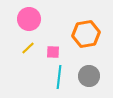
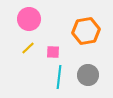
orange hexagon: moved 3 px up
gray circle: moved 1 px left, 1 px up
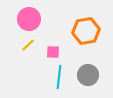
yellow line: moved 3 px up
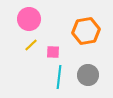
yellow line: moved 3 px right
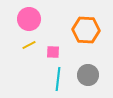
orange hexagon: moved 1 px up; rotated 12 degrees clockwise
yellow line: moved 2 px left; rotated 16 degrees clockwise
cyan line: moved 1 px left, 2 px down
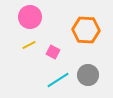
pink circle: moved 1 px right, 2 px up
pink square: rotated 24 degrees clockwise
cyan line: moved 1 px down; rotated 50 degrees clockwise
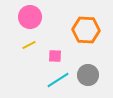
pink square: moved 2 px right, 4 px down; rotated 24 degrees counterclockwise
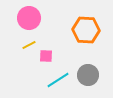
pink circle: moved 1 px left, 1 px down
pink square: moved 9 px left
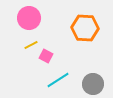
orange hexagon: moved 1 px left, 2 px up
yellow line: moved 2 px right
pink square: rotated 24 degrees clockwise
gray circle: moved 5 px right, 9 px down
